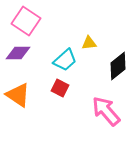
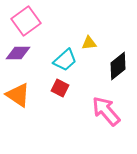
pink square: rotated 20 degrees clockwise
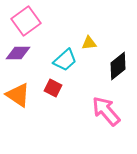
red square: moved 7 px left
